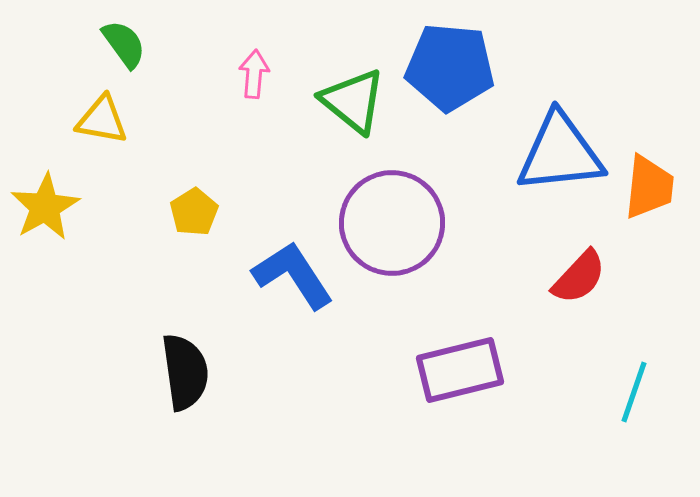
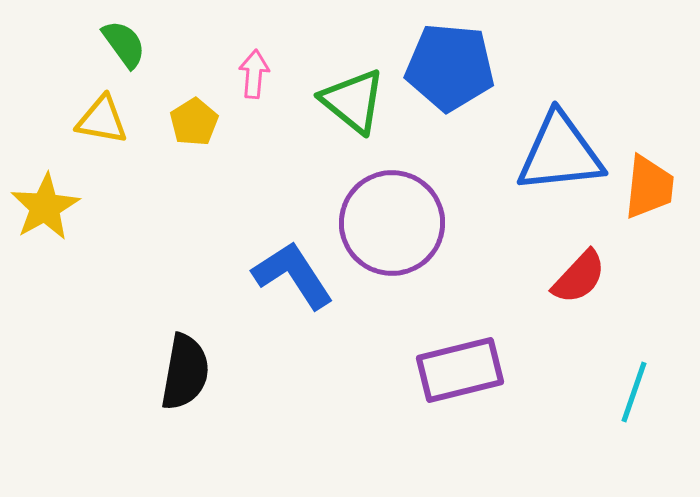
yellow pentagon: moved 90 px up
black semicircle: rotated 18 degrees clockwise
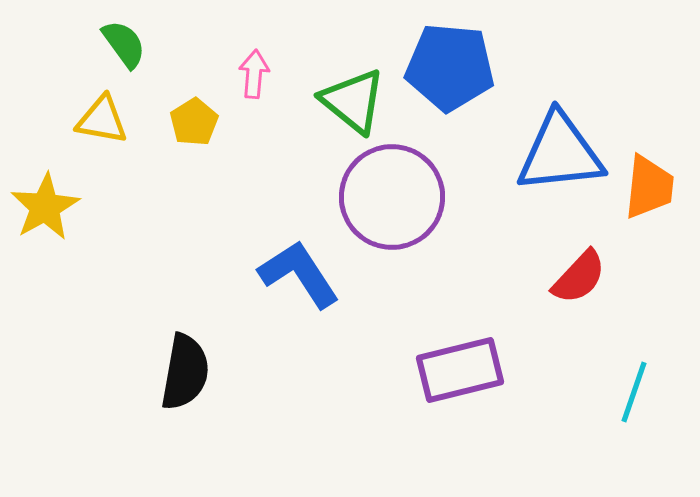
purple circle: moved 26 px up
blue L-shape: moved 6 px right, 1 px up
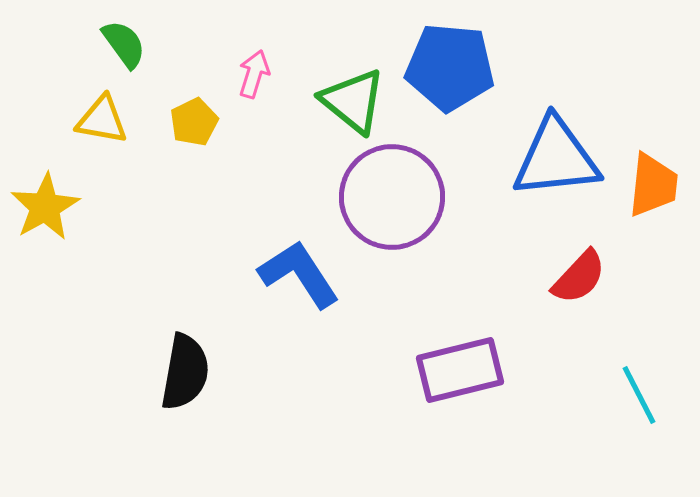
pink arrow: rotated 12 degrees clockwise
yellow pentagon: rotated 6 degrees clockwise
blue triangle: moved 4 px left, 5 px down
orange trapezoid: moved 4 px right, 2 px up
cyan line: moved 5 px right, 3 px down; rotated 46 degrees counterclockwise
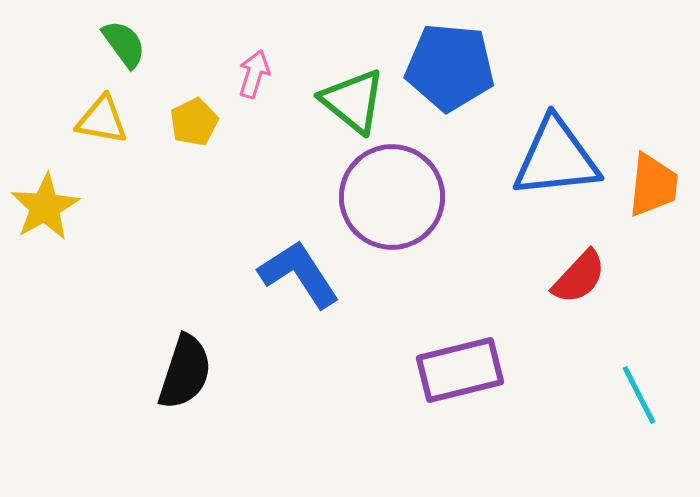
black semicircle: rotated 8 degrees clockwise
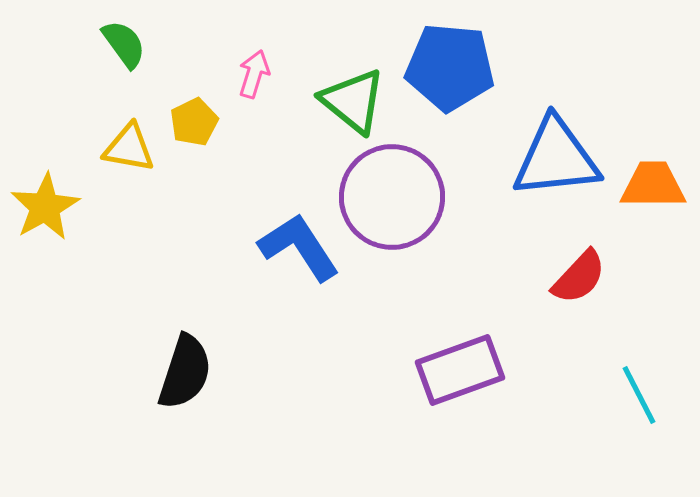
yellow triangle: moved 27 px right, 28 px down
orange trapezoid: rotated 96 degrees counterclockwise
blue L-shape: moved 27 px up
purple rectangle: rotated 6 degrees counterclockwise
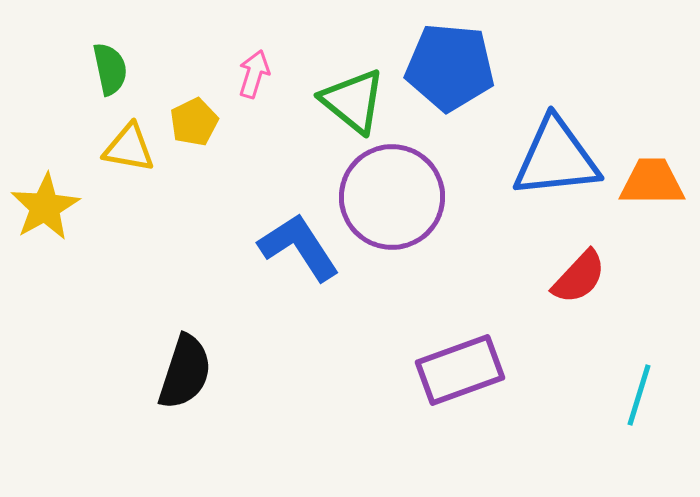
green semicircle: moved 14 px left, 25 px down; rotated 24 degrees clockwise
orange trapezoid: moved 1 px left, 3 px up
cyan line: rotated 44 degrees clockwise
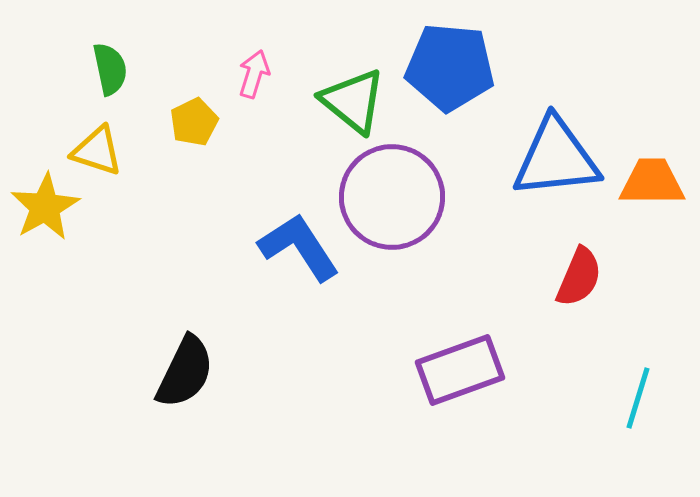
yellow triangle: moved 32 px left, 3 px down; rotated 8 degrees clockwise
red semicircle: rotated 20 degrees counterclockwise
black semicircle: rotated 8 degrees clockwise
cyan line: moved 1 px left, 3 px down
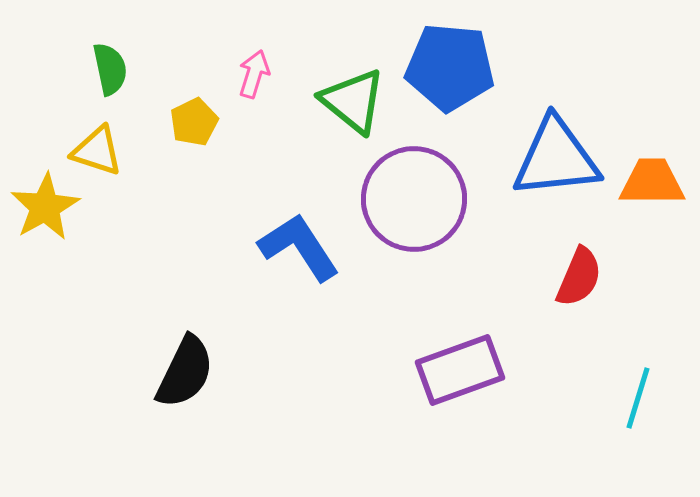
purple circle: moved 22 px right, 2 px down
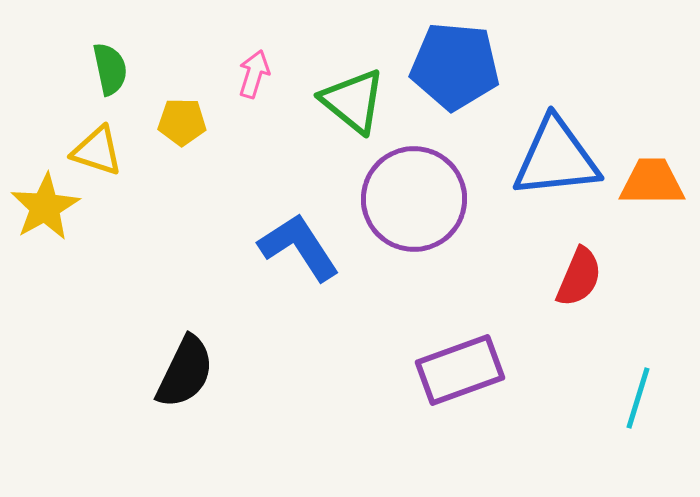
blue pentagon: moved 5 px right, 1 px up
yellow pentagon: moved 12 px left; rotated 27 degrees clockwise
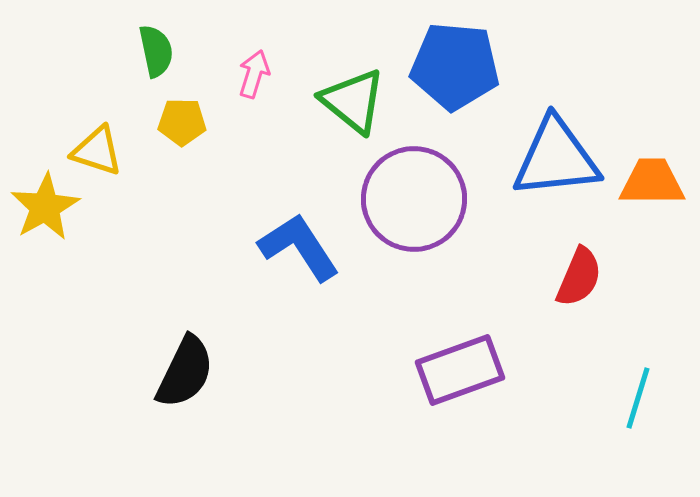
green semicircle: moved 46 px right, 18 px up
